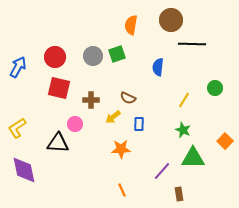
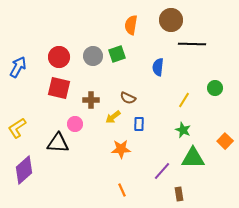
red circle: moved 4 px right
purple diamond: rotated 60 degrees clockwise
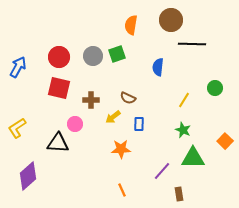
purple diamond: moved 4 px right, 6 px down
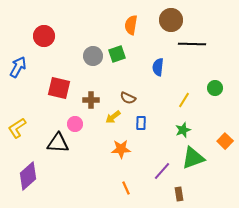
red circle: moved 15 px left, 21 px up
blue rectangle: moved 2 px right, 1 px up
green star: rotated 28 degrees clockwise
green triangle: rotated 20 degrees counterclockwise
orange line: moved 4 px right, 2 px up
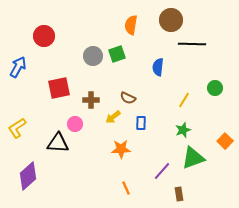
red square: rotated 25 degrees counterclockwise
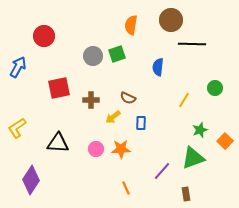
pink circle: moved 21 px right, 25 px down
green star: moved 17 px right
purple diamond: moved 3 px right, 4 px down; rotated 16 degrees counterclockwise
brown rectangle: moved 7 px right
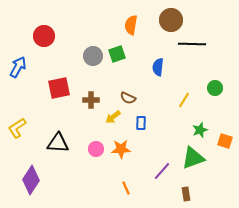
orange square: rotated 28 degrees counterclockwise
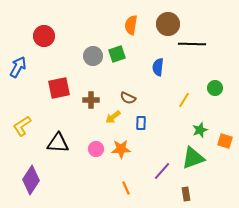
brown circle: moved 3 px left, 4 px down
yellow L-shape: moved 5 px right, 2 px up
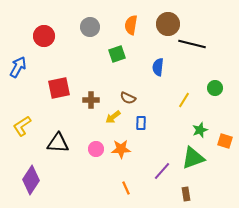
black line: rotated 12 degrees clockwise
gray circle: moved 3 px left, 29 px up
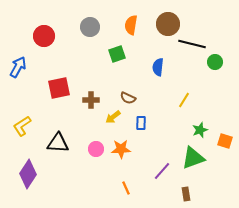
green circle: moved 26 px up
purple diamond: moved 3 px left, 6 px up
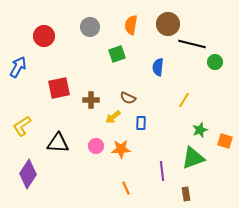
pink circle: moved 3 px up
purple line: rotated 48 degrees counterclockwise
